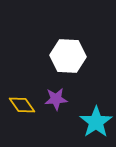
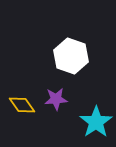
white hexagon: moved 3 px right; rotated 16 degrees clockwise
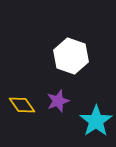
purple star: moved 2 px right, 2 px down; rotated 15 degrees counterclockwise
cyan star: moved 1 px up
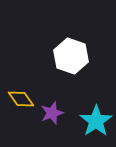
purple star: moved 6 px left, 12 px down
yellow diamond: moved 1 px left, 6 px up
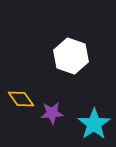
purple star: rotated 15 degrees clockwise
cyan star: moved 2 px left, 3 px down
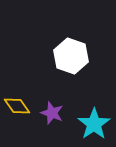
yellow diamond: moved 4 px left, 7 px down
purple star: rotated 25 degrees clockwise
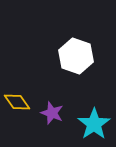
white hexagon: moved 5 px right
yellow diamond: moved 4 px up
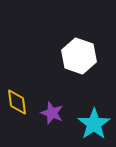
white hexagon: moved 3 px right
yellow diamond: rotated 28 degrees clockwise
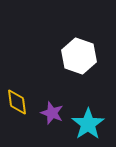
cyan star: moved 6 px left
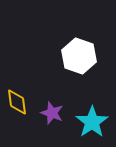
cyan star: moved 4 px right, 2 px up
